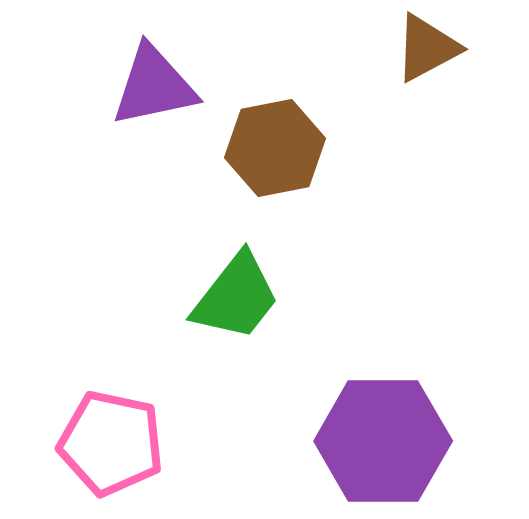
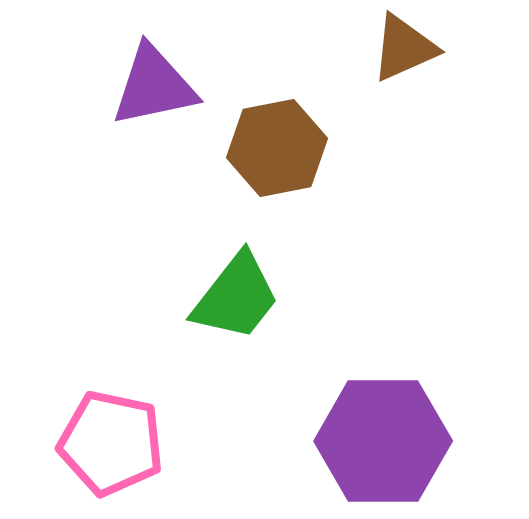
brown triangle: moved 23 px left; rotated 4 degrees clockwise
brown hexagon: moved 2 px right
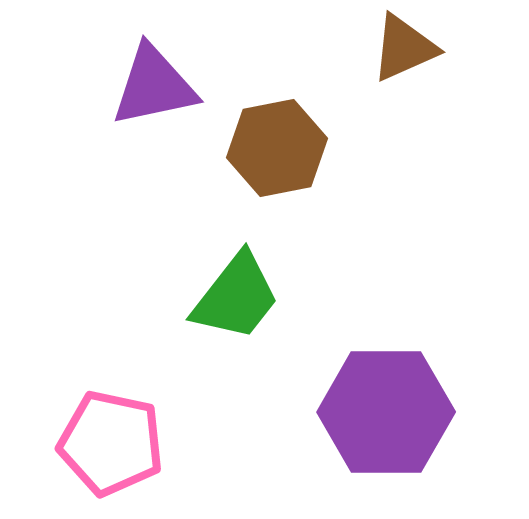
purple hexagon: moved 3 px right, 29 px up
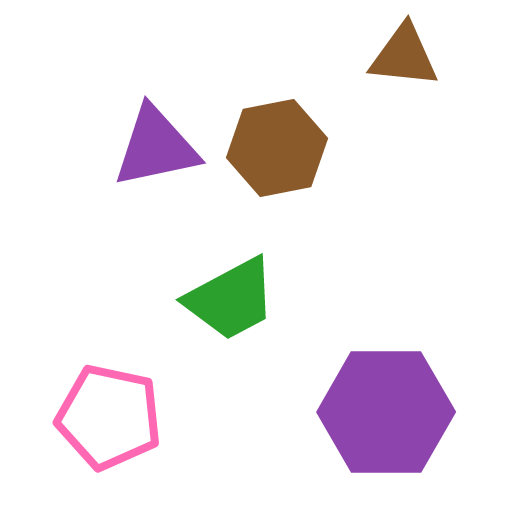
brown triangle: moved 8 px down; rotated 30 degrees clockwise
purple triangle: moved 2 px right, 61 px down
green trapezoid: moved 5 px left, 2 px down; rotated 24 degrees clockwise
pink pentagon: moved 2 px left, 26 px up
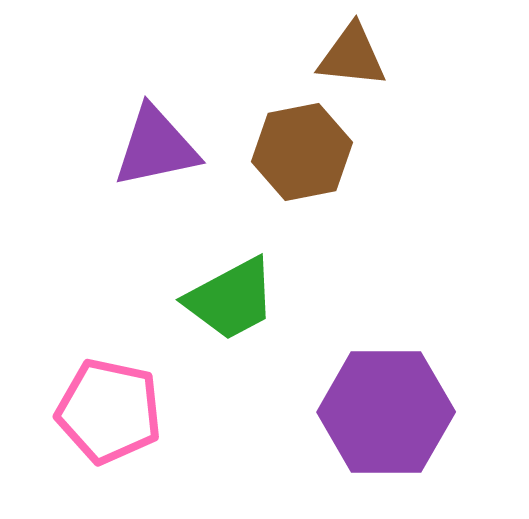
brown triangle: moved 52 px left
brown hexagon: moved 25 px right, 4 px down
pink pentagon: moved 6 px up
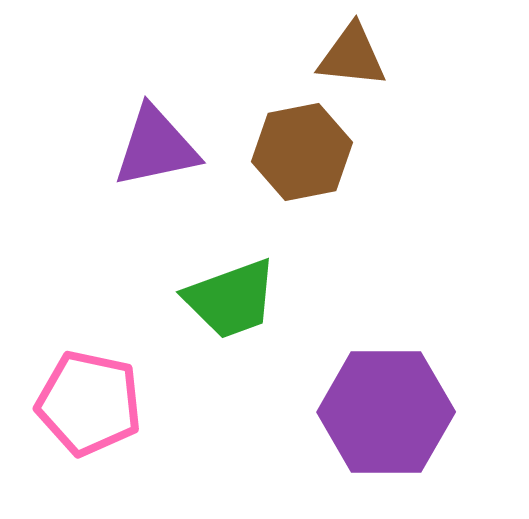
green trapezoid: rotated 8 degrees clockwise
pink pentagon: moved 20 px left, 8 px up
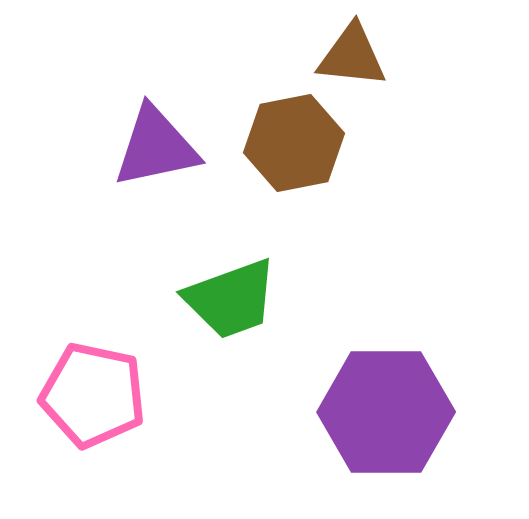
brown hexagon: moved 8 px left, 9 px up
pink pentagon: moved 4 px right, 8 px up
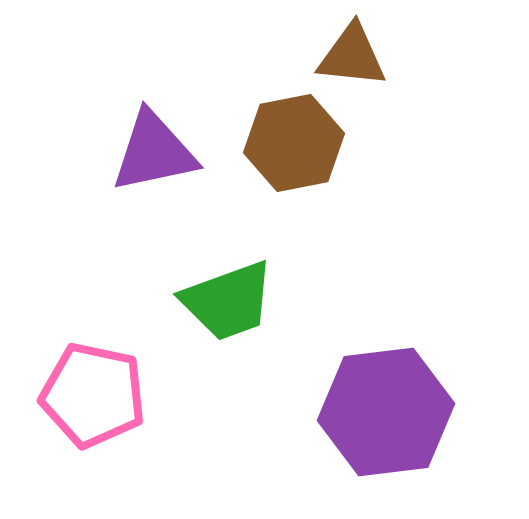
purple triangle: moved 2 px left, 5 px down
green trapezoid: moved 3 px left, 2 px down
purple hexagon: rotated 7 degrees counterclockwise
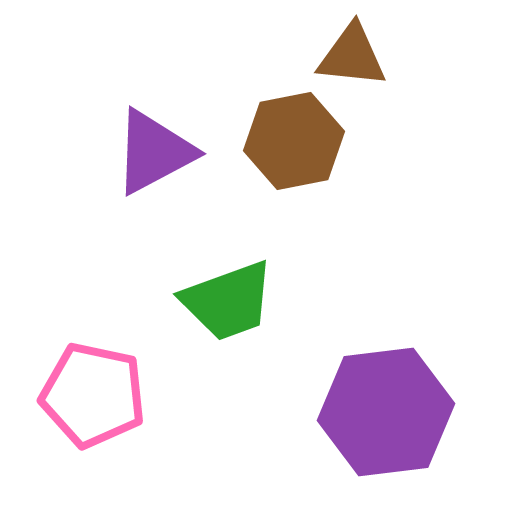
brown hexagon: moved 2 px up
purple triangle: rotated 16 degrees counterclockwise
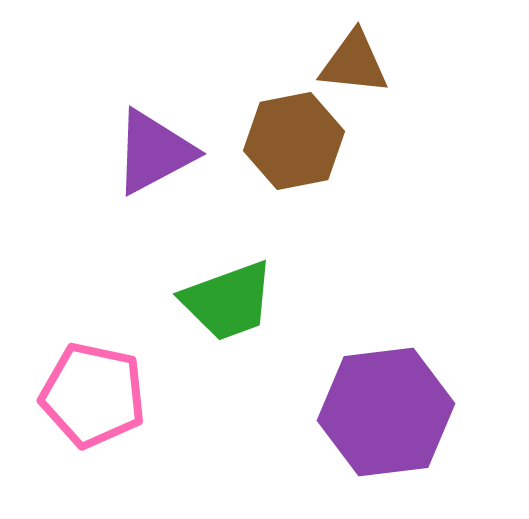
brown triangle: moved 2 px right, 7 px down
